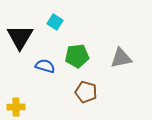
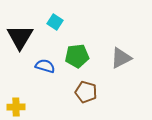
gray triangle: rotated 15 degrees counterclockwise
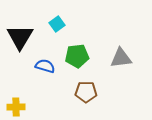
cyan square: moved 2 px right, 2 px down; rotated 21 degrees clockwise
gray triangle: rotated 20 degrees clockwise
brown pentagon: rotated 15 degrees counterclockwise
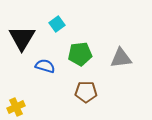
black triangle: moved 2 px right, 1 px down
green pentagon: moved 3 px right, 2 px up
yellow cross: rotated 24 degrees counterclockwise
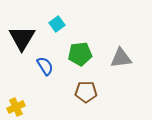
blue semicircle: rotated 42 degrees clockwise
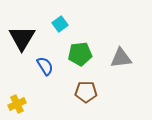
cyan square: moved 3 px right
yellow cross: moved 1 px right, 3 px up
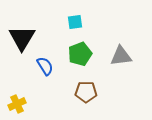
cyan square: moved 15 px right, 2 px up; rotated 28 degrees clockwise
green pentagon: rotated 15 degrees counterclockwise
gray triangle: moved 2 px up
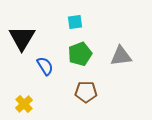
yellow cross: moved 7 px right; rotated 18 degrees counterclockwise
